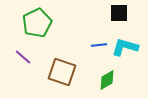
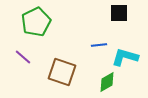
green pentagon: moved 1 px left, 1 px up
cyan L-shape: moved 10 px down
green diamond: moved 2 px down
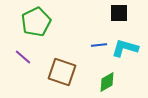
cyan L-shape: moved 9 px up
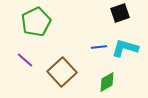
black square: moved 1 px right; rotated 18 degrees counterclockwise
blue line: moved 2 px down
purple line: moved 2 px right, 3 px down
brown square: rotated 28 degrees clockwise
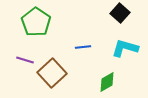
black square: rotated 30 degrees counterclockwise
green pentagon: rotated 12 degrees counterclockwise
blue line: moved 16 px left
purple line: rotated 24 degrees counterclockwise
brown square: moved 10 px left, 1 px down
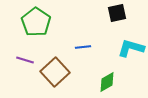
black square: moved 3 px left; rotated 36 degrees clockwise
cyan L-shape: moved 6 px right
brown square: moved 3 px right, 1 px up
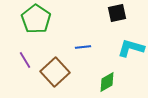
green pentagon: moved 3 px up
purple line: rotated 42 degrees clockwise
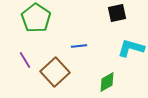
green pentagon: moved 1 px up
blue line: moved 4 px left, 1 px up
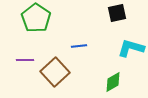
purple line: rotated 60 degrees counterclockwise
green diamond: moved 6 px right
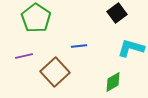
black square: rotated 24 degrees counterclockwise
purple line: moved 1 px left, 4 px up; rotated 12 degrees counterclockwise
